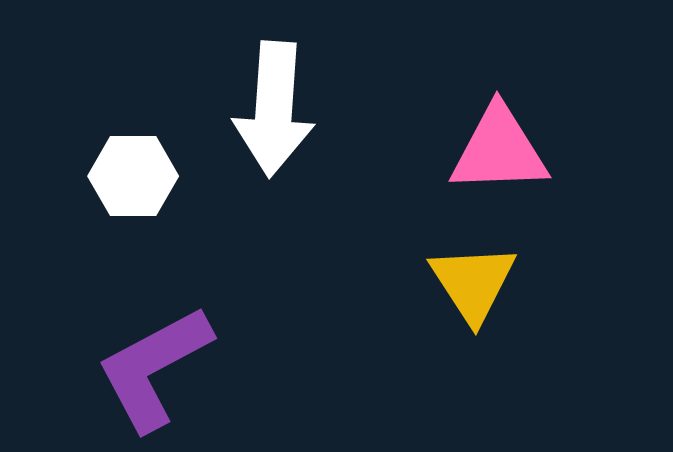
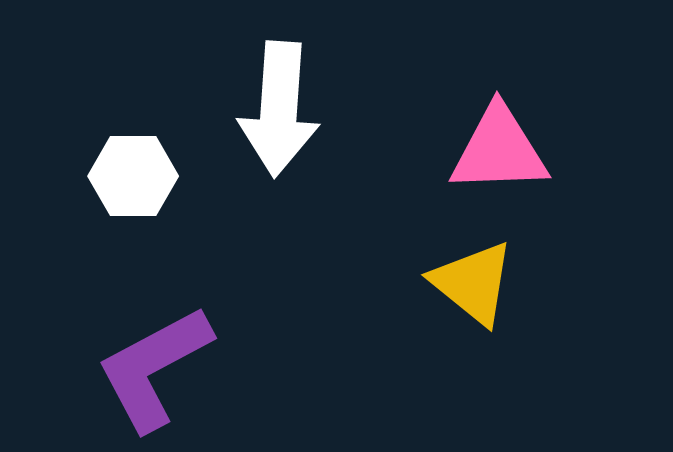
white arrow: moved 5 px right
yellow triangle: rotated 18 degrees counterclockwise
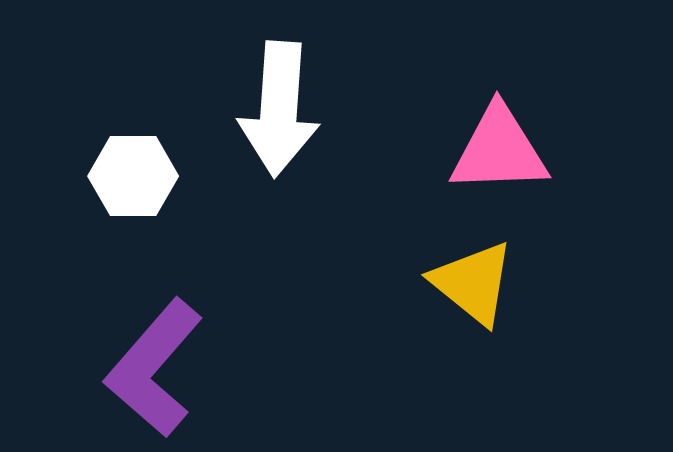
purple L-shape: rotated 21 degrees counterclockwise
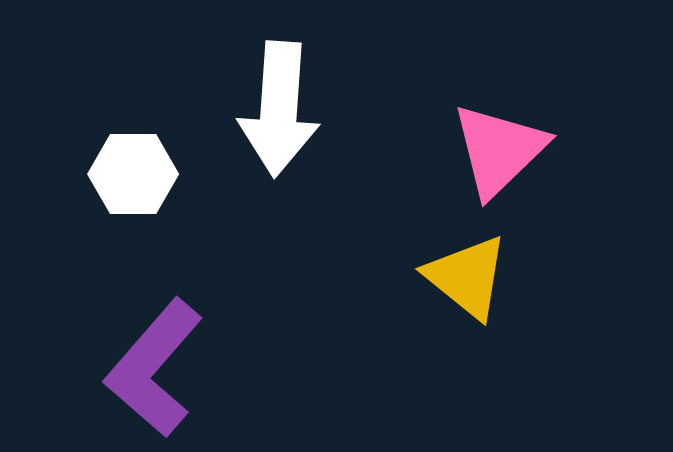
pink triangle: rotated 42 degrees counterclockwise
white hexagon: moved 2 px up
yellow triangle: moved 6 px left, 6 px up
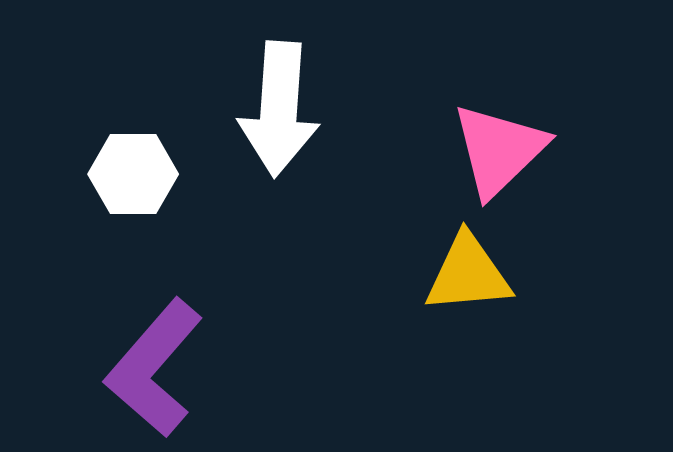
yellow triangle: moved 1 px right, 3 px up; rotated 44 degrees counterclockwise
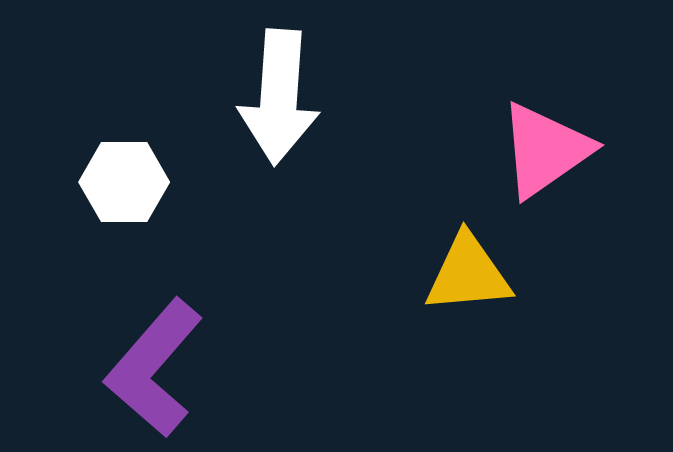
white arrow: moved 12 px up
pink triangle: moved 46 px right; rotated 9 degrees clockwise
white hexagon: moved 9 px left, 8 px down
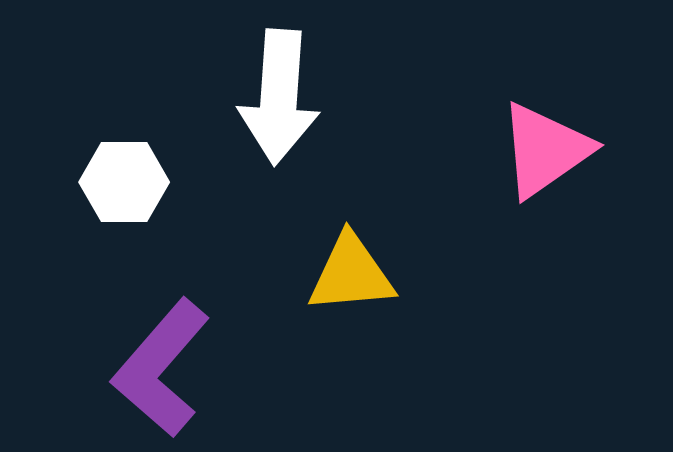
yellow triangle: moved 117 px left
purple L-shape: moved 7 px right
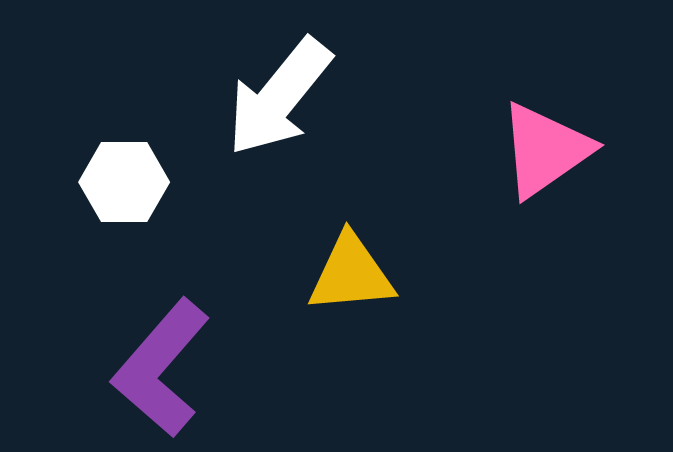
white arrow: rotated 35 degrees clockwise
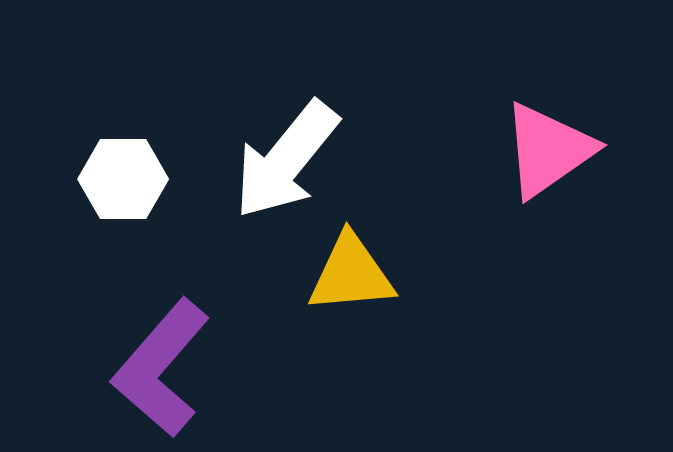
white arrow: moved 7 px right, 63 px down
pink triangle: moved 3 px right
white hexagon: moved 1 px left, 3 px up
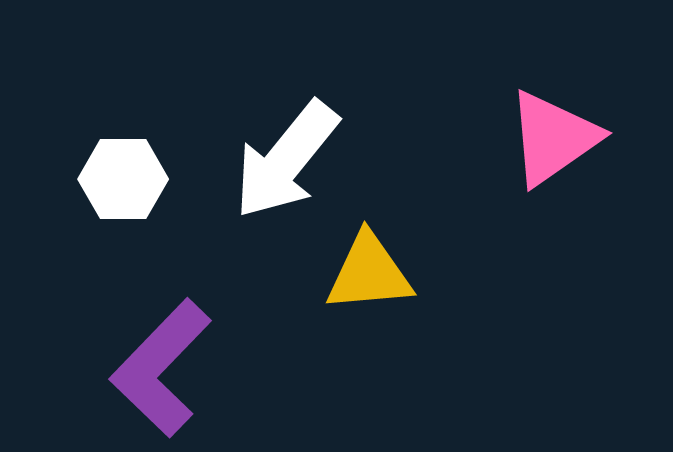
pink triangle: moved 5 px right, 12 px up
yellow triangle: moved 18 px right, 1 px up
purple L-shape: rotated 3 degrees clockwise
